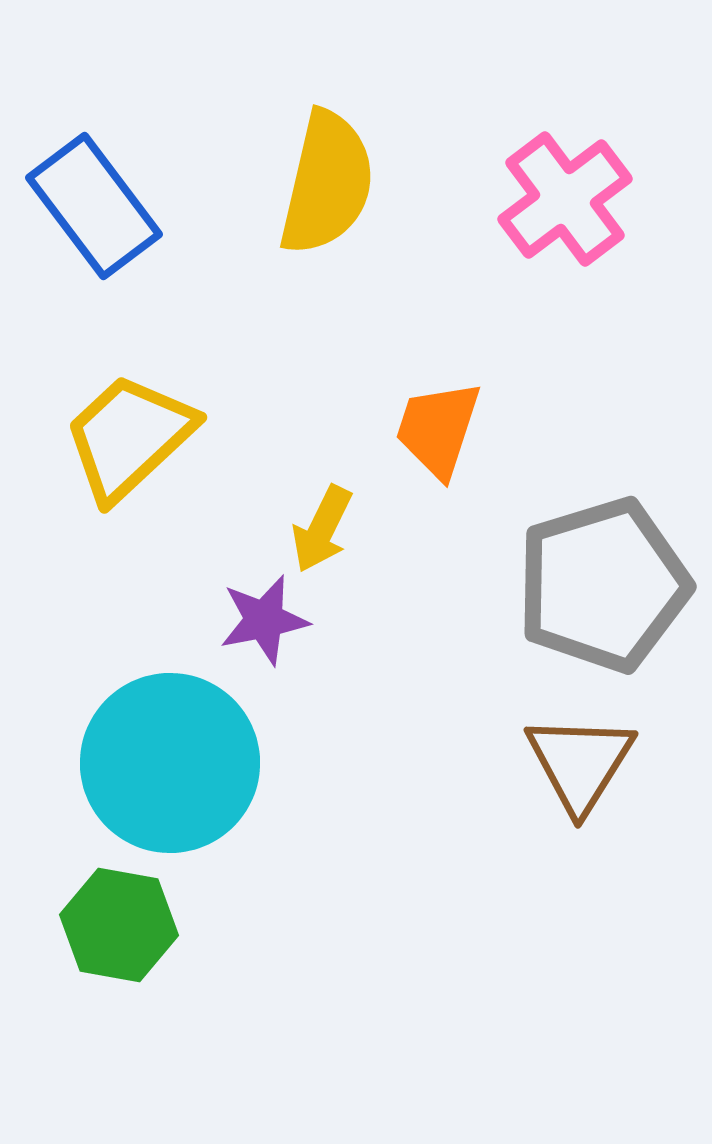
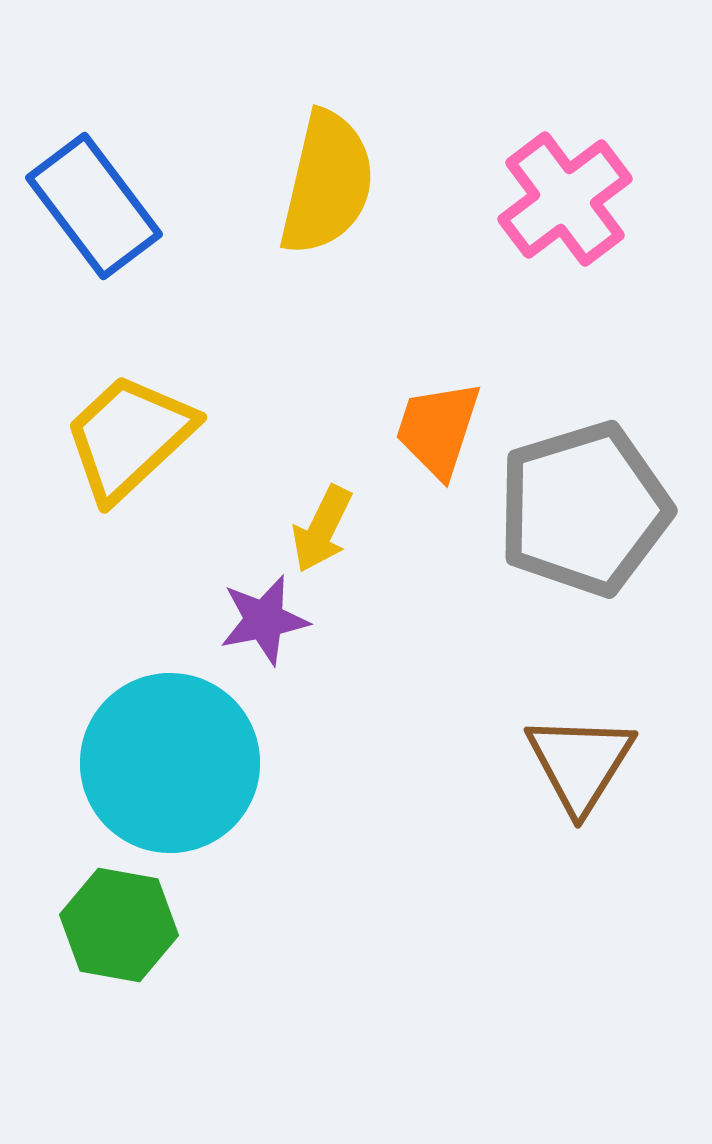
gray pentagon: moved 19 px left, 76 px up
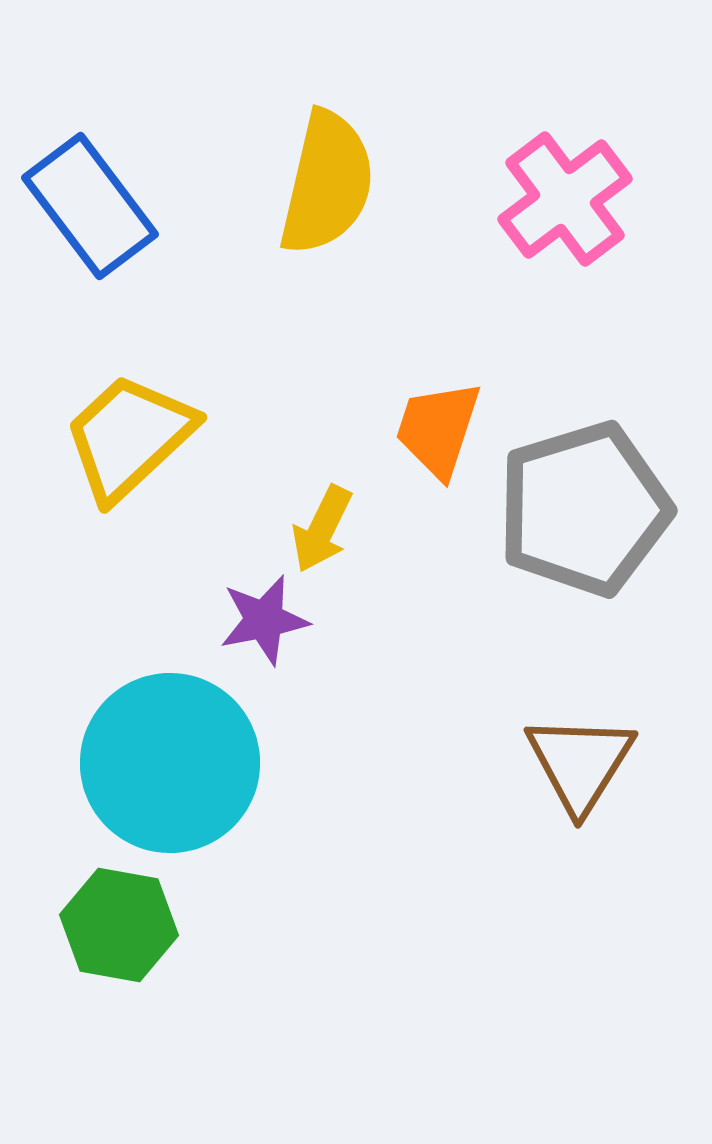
blue rectangle: moved 4 px left
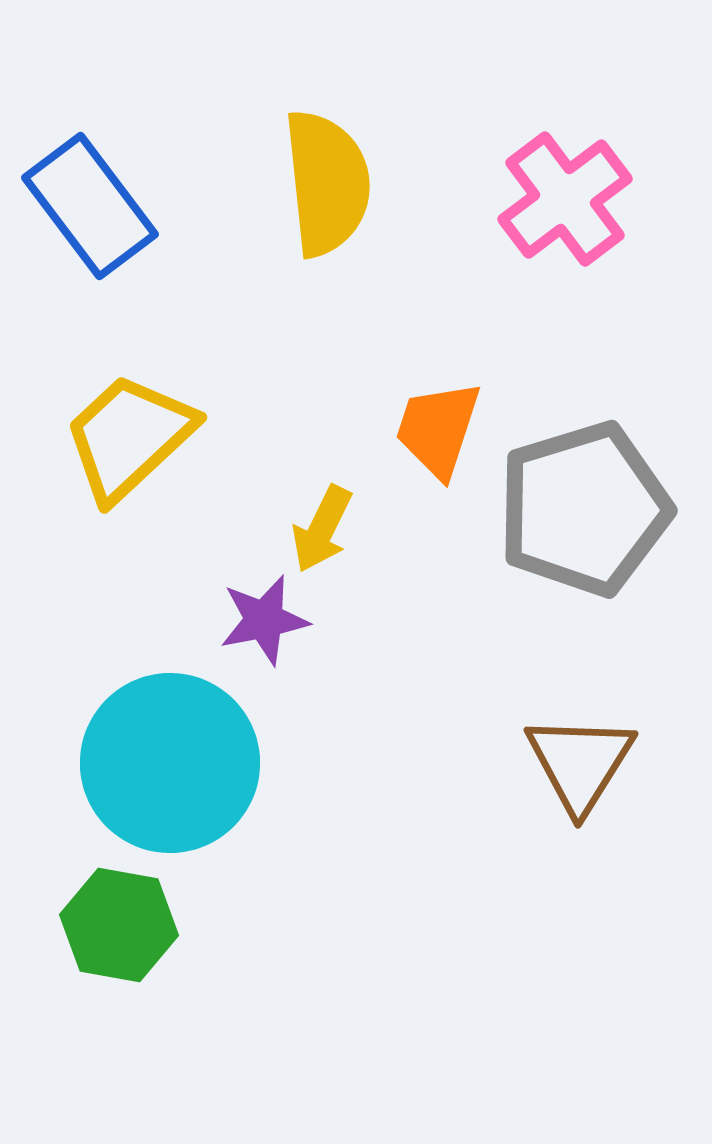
yellow semicircle: rotated 19 degrees counterclockwise
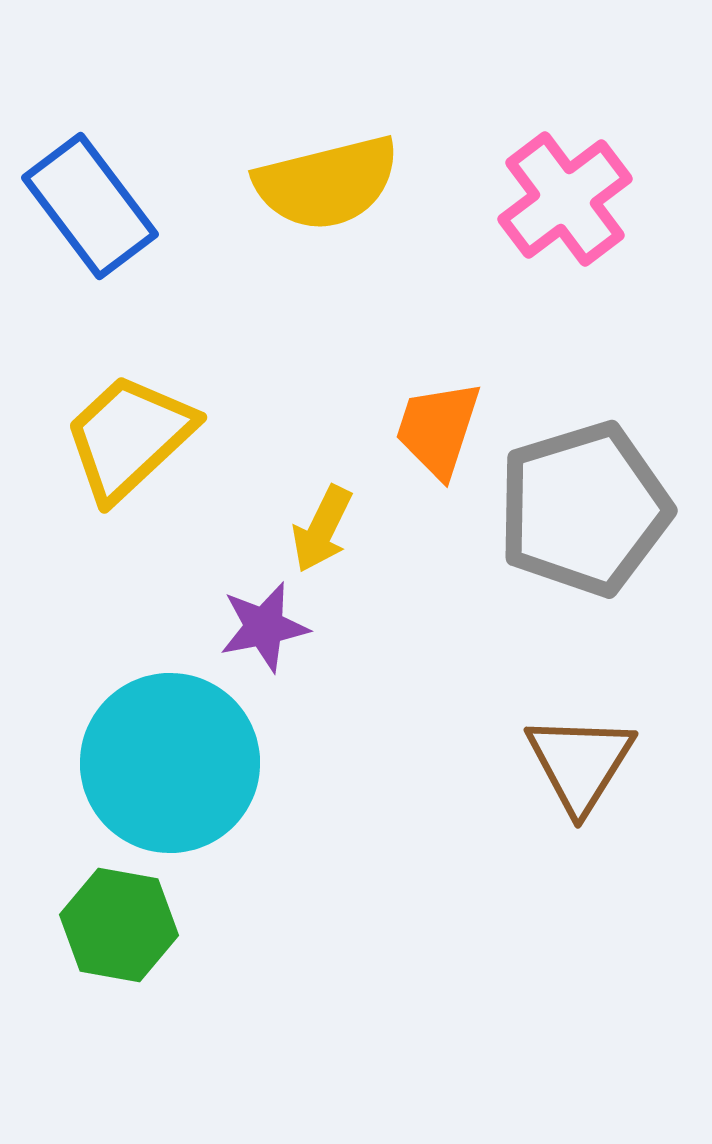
yellow semicircle: rotated 82 degrees clockwise
purple star: moved 7 px down
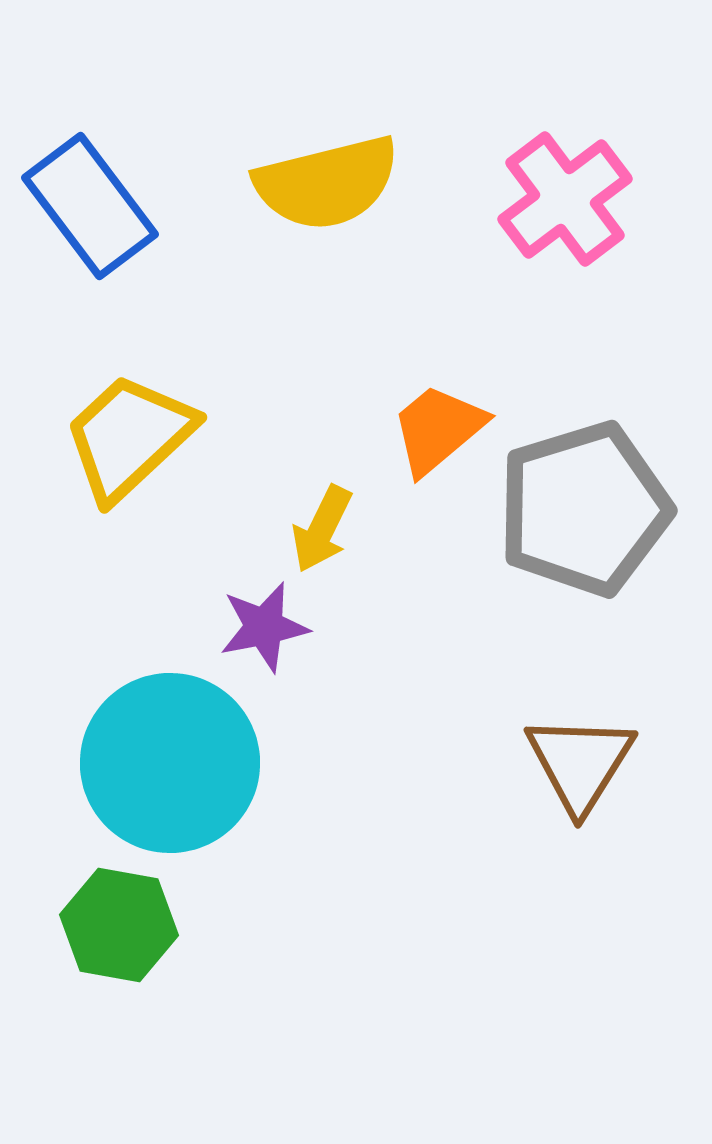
orange trapezoid: rotated 32 degrees clockwise
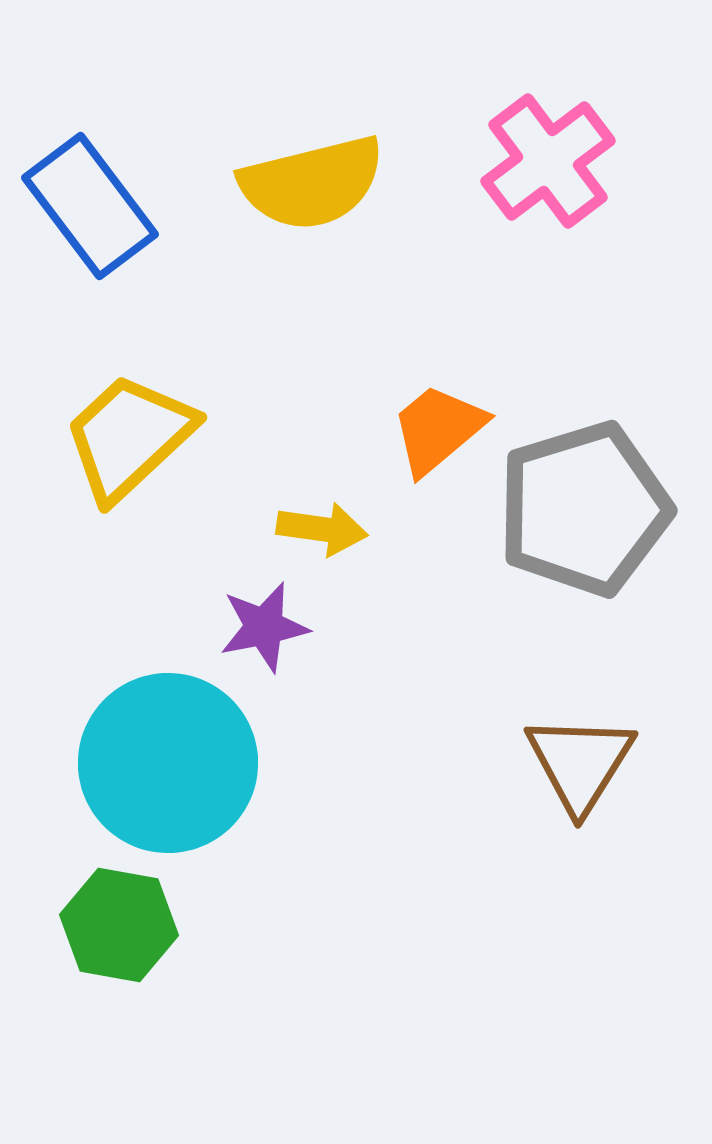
yellow semicircle: moved 15 px left
pink cross: moved 17 px left, 38 px up
yellow arrow: rotated 108 degrees counterclockwise
cyan circle: moved 2 px left
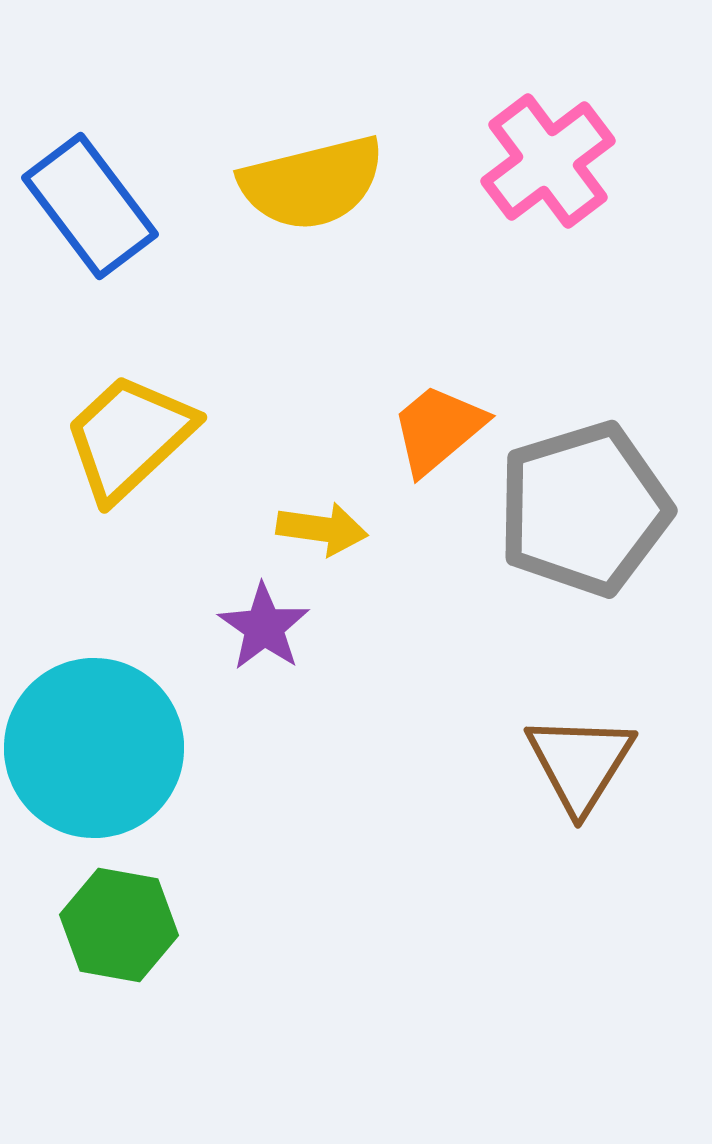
purple star: rotated 26 degrees counterclockwise
cyan circle: moved 74 px left, 15 px up
